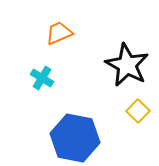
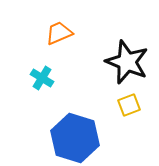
black star: moved 3 px up; rotated 6 degrees counterclockwise
yellow square: moved 9 px left, 6 px up; rotated 25 degrees clockwise
blue hexagon: rotated 6 degrees clockwise
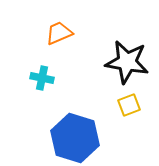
black star: rotated 12 degrees counterclockwise
cyan cross: rotated 20 degrees counterclockwise
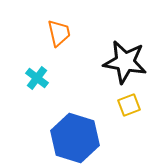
orange trapezoid: rotated 100 degrees clockwise
black star: moved 2 px left
cyan cross: moved 5 px left; rotated 25 degrees clockwise
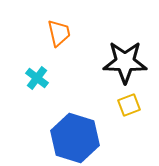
black star: rotated 9 degrees counterclockwise
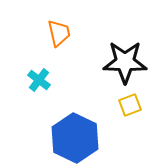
cyan cross: moved 2 px right, 2 px down
yellow square: moved 1 px right
blue hexagon: rotated 9 degrees clockwise
